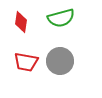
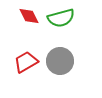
red diamond: moved 8 px right, 6 px up; rotated 35 degrees counterclockwise
red trapezoid: rotated 140 degrees clockwise
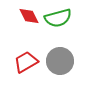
green semicircle: moved 3 px left
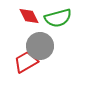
gray circle: moved 20 px left, 15 px up
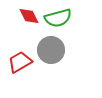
gray circle: moved 11 px right, 4 px down
red trapezoid: moved 6 px left
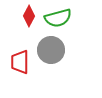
red diamond: rotated 55 degrees clockwise
red trapezoid: rotated 60 degrees counterclockwise
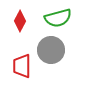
red diamond: moved 9 px left, 5 px down
red trapezoid: moved 2 px right, 4 px down
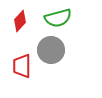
red diamond: rotated 15 degrees clockwise
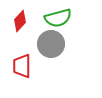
gray circle: moved 6 px up
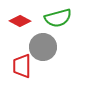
red diamond: rotated 75 degrees clockwise
gray circle: moved 8 px left, 3 px down
